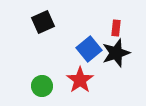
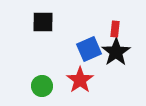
black square: rotated 25 degrees clockwise
red rectangle: moved 1 px left, 1 px down
blue square: rotated 15 degrees clockwise
black star: moved 1 px up; rotated 16 degrees counterclockwise
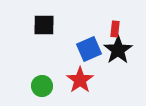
black square: moved 1 px right, 3 px down
black star: moved 2 px right, 2 px up
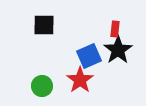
blue square: moved 7 px down
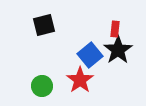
black square: rotated 15 degrees counterclockwise
blue square: moved 1 px right, 1 px up; rotated 15 degrees counterclockwise
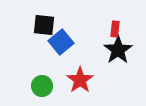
black square: rotated 20 degrees clockwise
blue square: moved 29 px left, 13 px up
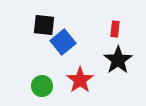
blue square: moved 2 px right
black star: moved 10 px down
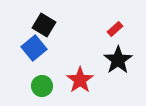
black square: rotated 25 degrees clockwise
red rectangle: rotated 42 degrees clockwise
blue square: moved 29 px left, 6 px down
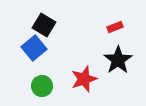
red rectangle: moved 2 px up; rotated 21 degrees clockwise
red star: moved 4 px right, 1 px up; rotated 16 degrees clockwise
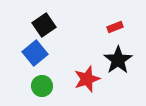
black square: rotated 25 degrees clockwise
blue square: moved 1 px right, 5 px down
red star: moved 3 px right
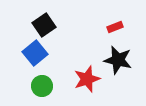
black star: rotated 24 degrees counterclockwise
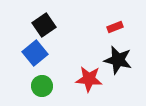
red star: moved 2 px right; rotated 24 degrees clockwise
